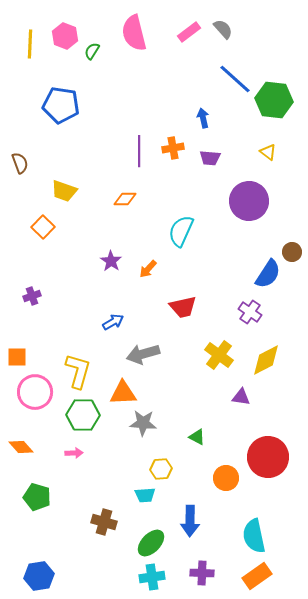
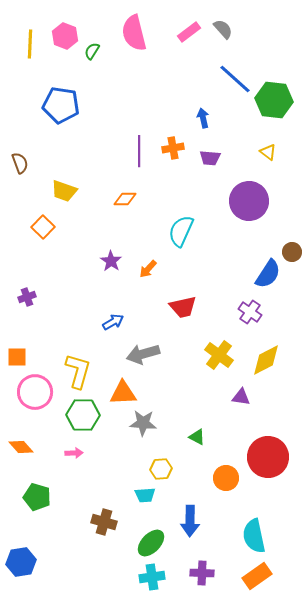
purple cross at (32, 296): moved 5 px left, 1 px down
blue hexagon at (39, 576): moved 18 px left, 14 px up
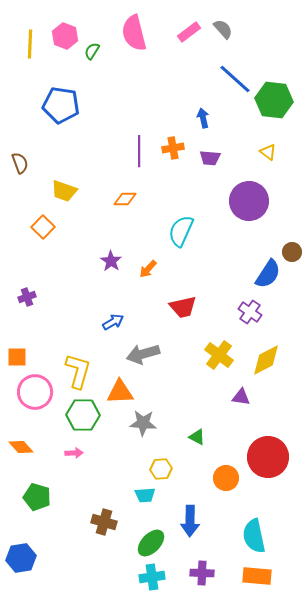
orange triangle at (123, 393): moved 3 px left, 1 px up
blue hexagon at (21, 562): moved 4 px up
orange rectangle at (257, 576): rotated 40 degrees clockwise
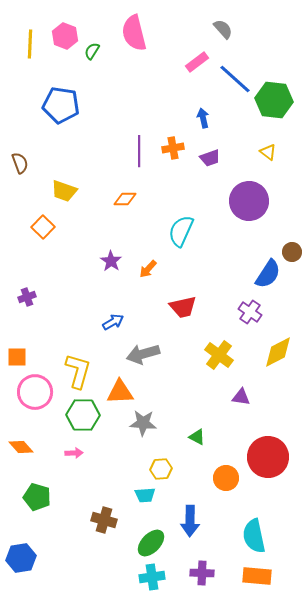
pink rectangle at (189, 32): moved 8 px right, 30 px down
purple trapezoid at (210, 158): rotated 25 degrees counterclockwise
yellow diamond at (266, 360): moved 12 px right, 8 px up
brown cross at (104, 522): moved 2 px up
